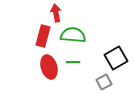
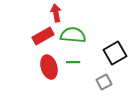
red rectangle: rotated 45 degrees clockwise
black square: moved 1 px left, 5 px up
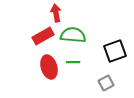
black square: moved 2 px up; rotated 10 degrees clockwise
gray square: moved 2 px right, 1 px down
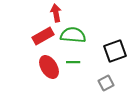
red ellipse: rotated 15 degrees counterclockwise
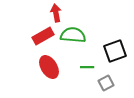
green line: moved 14 px right, 5 px down
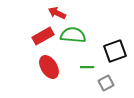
red arrow: moved 1 px right; rotated 54 degrees counterclockwise
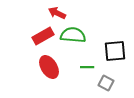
black square: rotated 15 degrees clockwise
gray square: rotated 35 degrees counterclockwise
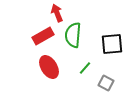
red arrow: rotated 42 degrees clockwise
green semicircle: rotated 90 degrees counterclockwise
black square: moved 3 px left, 7 px up
green line: moved 2 px left, 1 px down; rotated 48 degrees counterclockwise
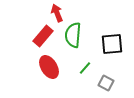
red rectangle: rotated 20 degrees counterclockwise
